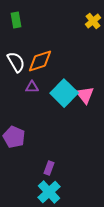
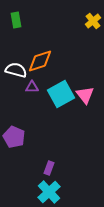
white semicircle: moved 8 px down; rotated 45 degrees counterclockwise
cyan square: moved 3 px left, 1 px down; rotated 16 degrees clockwise
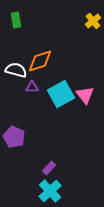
purple rectangle: rotated 24 degrees clockwise
cyan cross: moved 1 px right, 1 px up
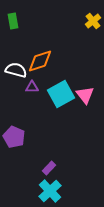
green rectangle: moved 3 px left, 1 px down
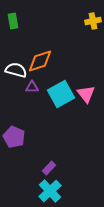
yellow cross: rotated 28 degrees clockwise
pink triangle: moved 1 px right, 1 px up
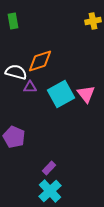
white semicircle: moved 2 px down
purple triangle: moved 2 px left
